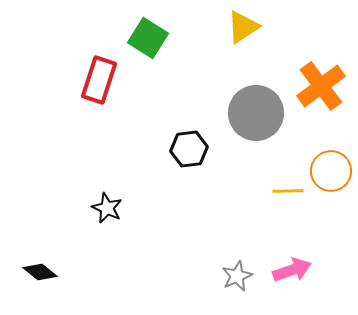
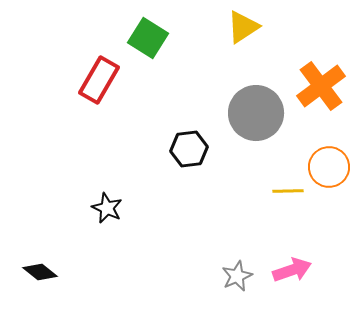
red rectangle: rotated 12 degrees clockwise
orange circle: moved 2 px left, 4 px up
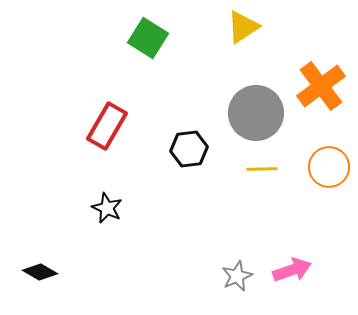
red rectangle: moved 8 px right, 46 px down
yellow line: moved 26 px left, 22 px up
black diamond: rotated 8 degrees counterclockwise
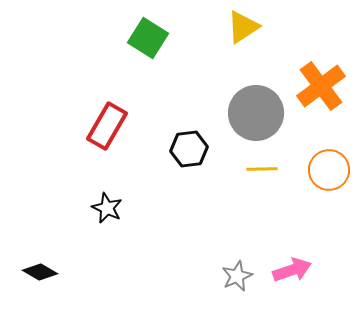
orange circle: moved 3 px down
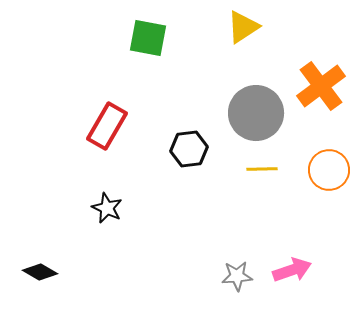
green square: rotated 21 degrees counterclockwise
gray star: rotated 20 degrees clockwise
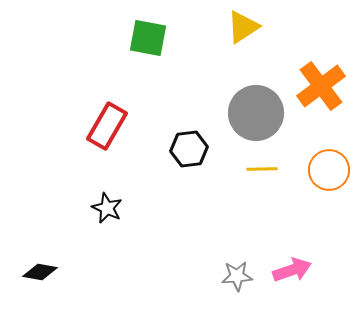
black diamond: rotated 20 degrees counterclockwise
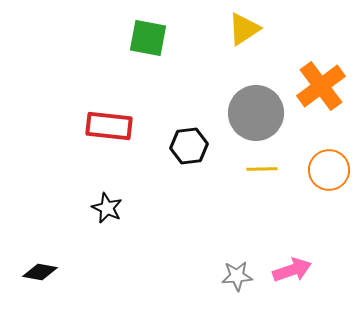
yellow triangle: moved 1 px right, 2 px down
red rectangle: moved 2 px right; rotated 66 degrees clockwise
black hexagon: moved 3 px up
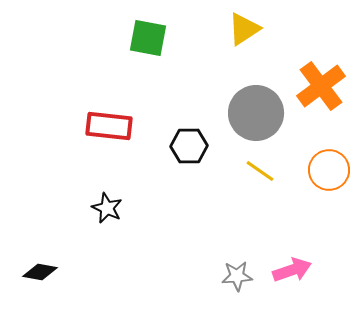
black hexagon: rotated 6 degrees clockwise
yellow line: moved 2 px left, 2 px down; rotated 36 degrees clockwise
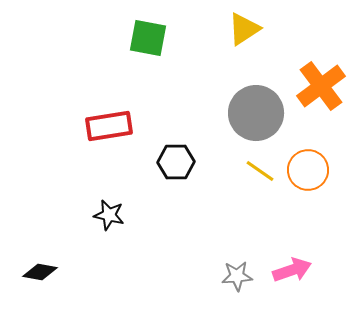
red rectangle: rotated 15 degrees counterclockwise
black hexagon: moved 13 px left, 16 px down
orange circle: moved 21 px left
black star: moved 2 px right, 7 px down; rotated 12 degrees counterclockwise
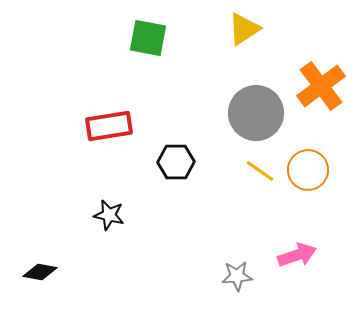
pink arrow: moved 5 px right, 15 px up
